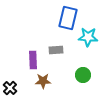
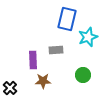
blue rectangle: moved 1 px left, 1 px down
cyan star: rotated 24 degrees counterclockwise
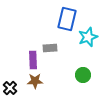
gray rectangle: moved 6 px left, 2 px up
brown star: moved 8 px left
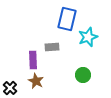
gray rectangle: moved 2 px right, 1 px up
brown star: moved 1 px right; rotated 28 degrees clockwise
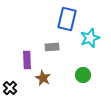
cyan star: moved 2 px right, 1 px down
purple rectangle: moved 6 px left
brown star: moved 7 px right, 3 px up
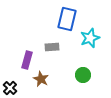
purple rectangle: rotated 18 degrees clockwise
brown star: moved 2 px left, 1 px down
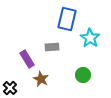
cyan star: rotated 18 degrees counterclockwise
purple rectangle: moved 1 px up; rotated 48 degrees counterclockwise
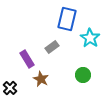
gray rectangle: rotated 32 degrees counterclockwise
